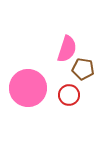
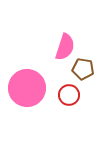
pink semicircle: moved 2 px left, 2 px up
pink circle: moved 1 px left
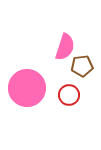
brown pentagon: moved 1 px left, 3 px up; rotated 15 degrees counterclockwise
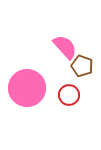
pink semicircle: rotated 60 degrees counterclockwise
brown pentagon: rotated 25 degrees clockwise
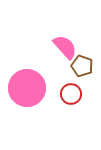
red circle: moved 2 px right, 1 px up
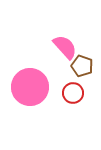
pink circle: moved 3 px right, 1 px up
red circle: moved 2 px right, 1 px up
